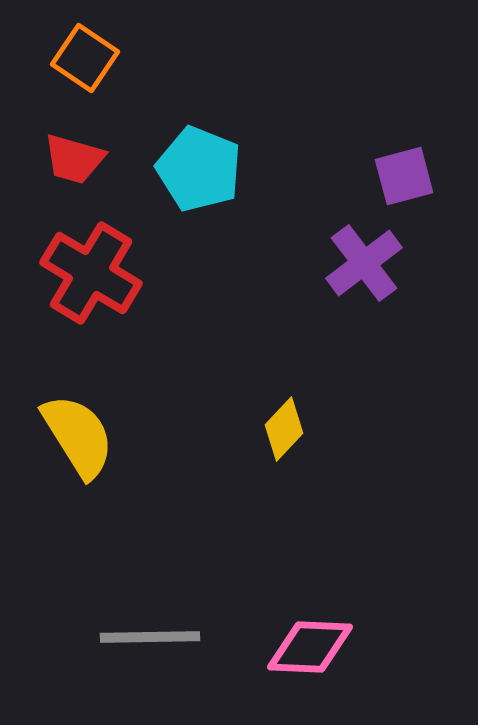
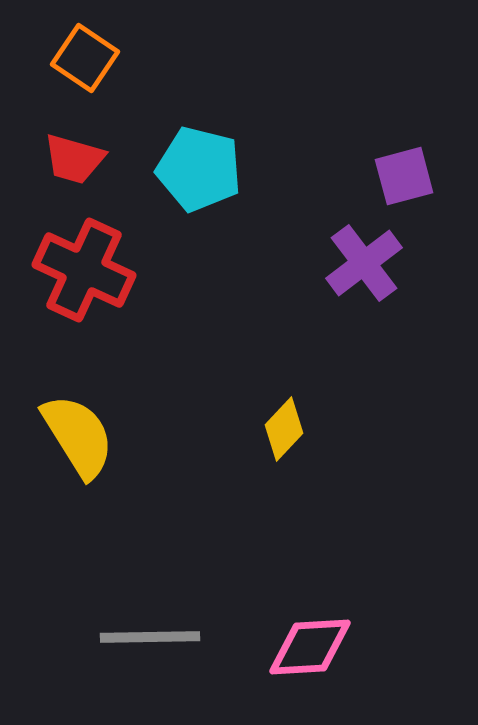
cyan pentagon: rotated 8 degrees counterclockwise
red cross: moved 7 px left, 3 px up; rotated 6 degrees counterclockwise
pink diamond: rotated 6 degrees counterclockwise
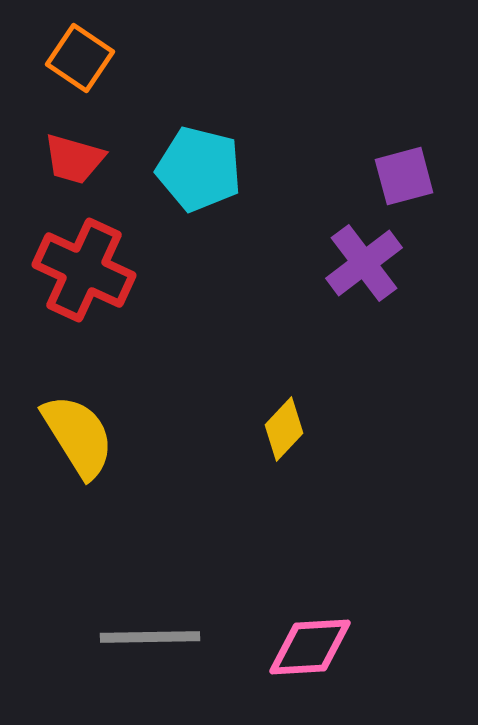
orange square: moved 5 px left
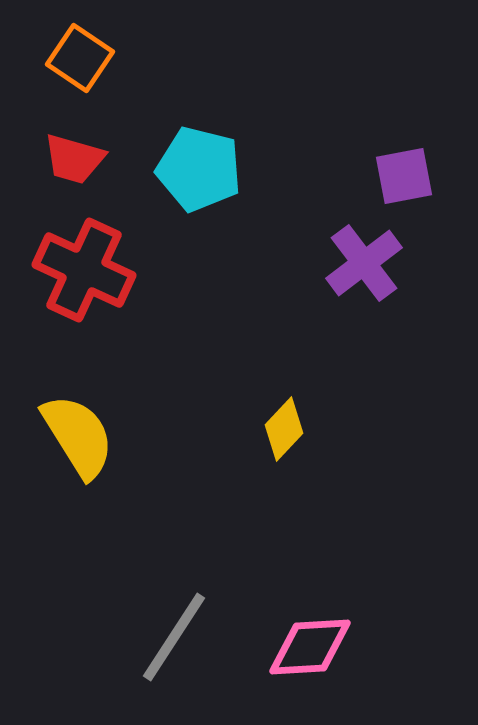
purple square: rotated 4 degrees clockwise
gray line: moved 24 px right; rotated 56 degrees counterclockwise
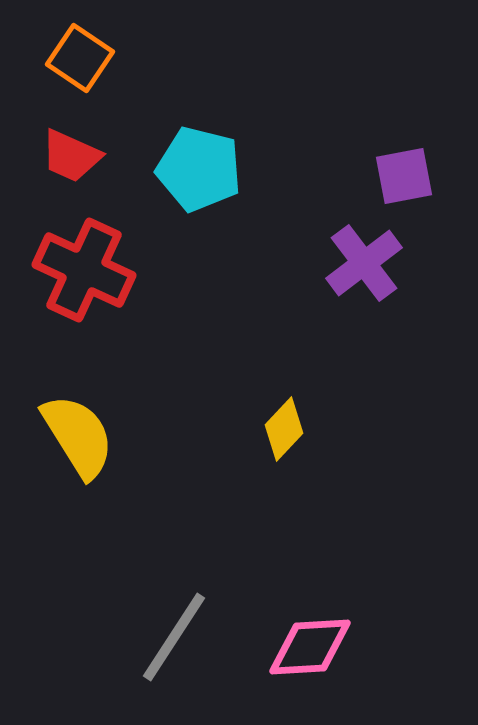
red trapezoid: moved 3 px left, 3 px up; rotated 8 degrees clockwise
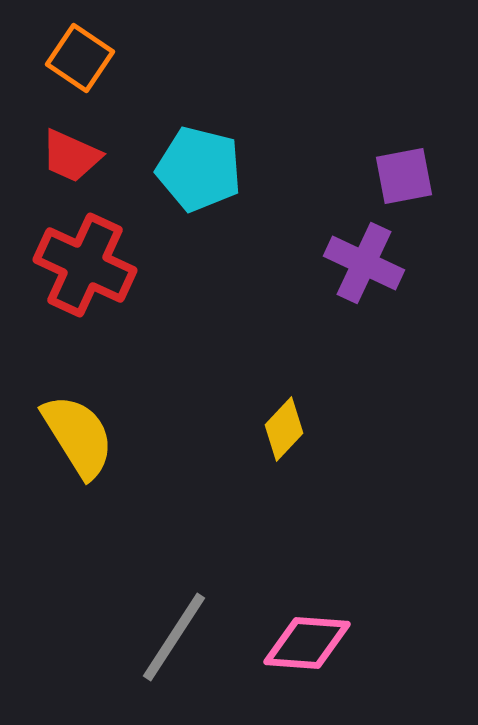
purple cross: rotated 28 degrees counterclockwise
red cross: moved 1 px right, 5 px up
pink diamond: moved 3 px left, 4 px up; rotated 8 degrees clockwise
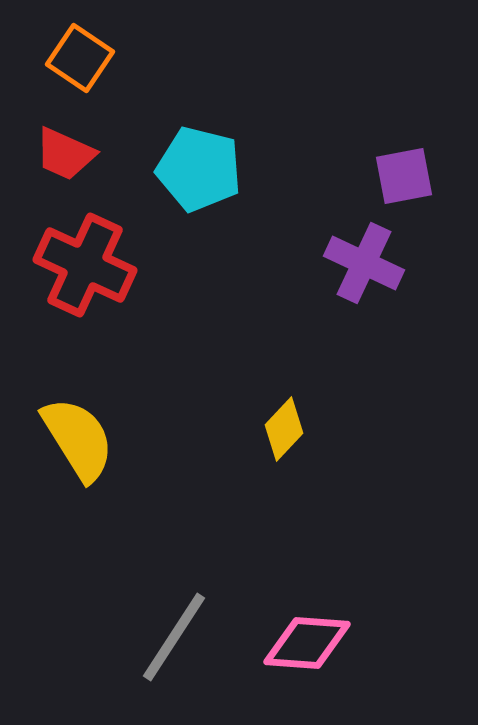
red trapezoid: moved 6 px left, 2 px up
yellow semicircle: moved 3 px down
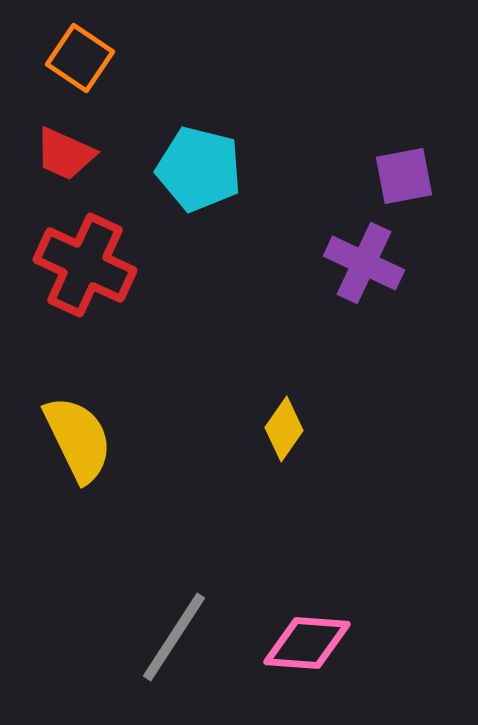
yellow diamond: rotated 8 degrees counterclockwise
yellow semicircle: rotated 6 degrees clockwise
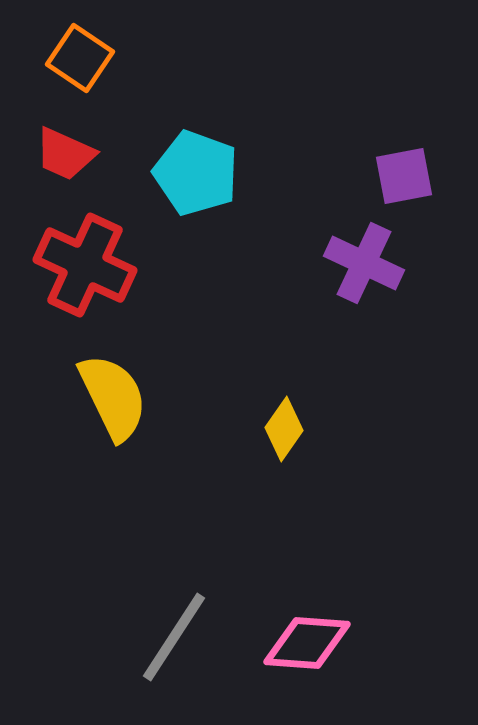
cyan pentagon: moved 3 px left, 4 px down; rotated 6 degrees clockwise
yellow semicircle: moved 35 px right, 42 px up
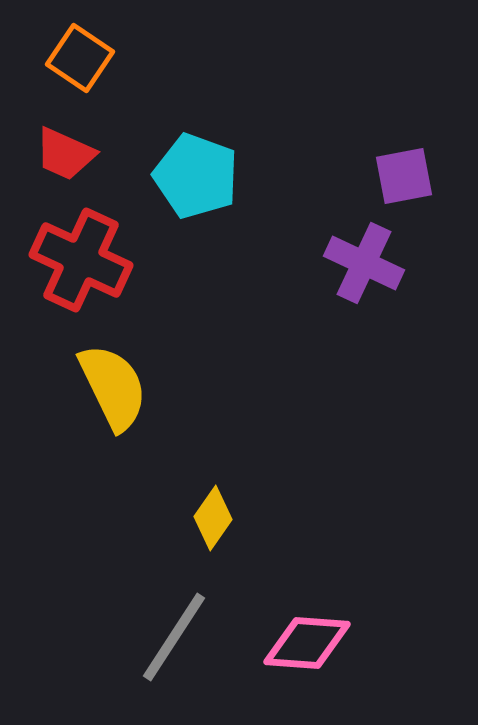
cyan pentagon: moved 3 px down
red cross: moved 4 px left, 5 px up
yellow semicircle: moved 10 px up
yellow diamond: moved 71 px left, 89 px down
